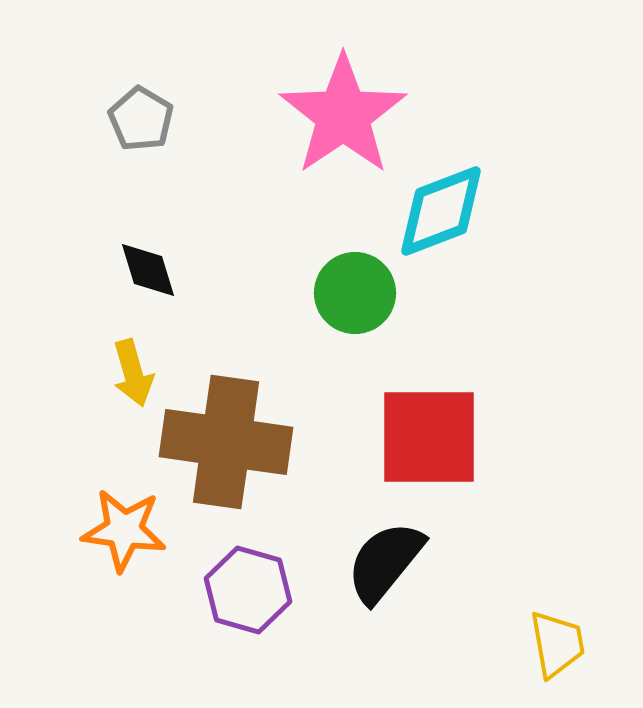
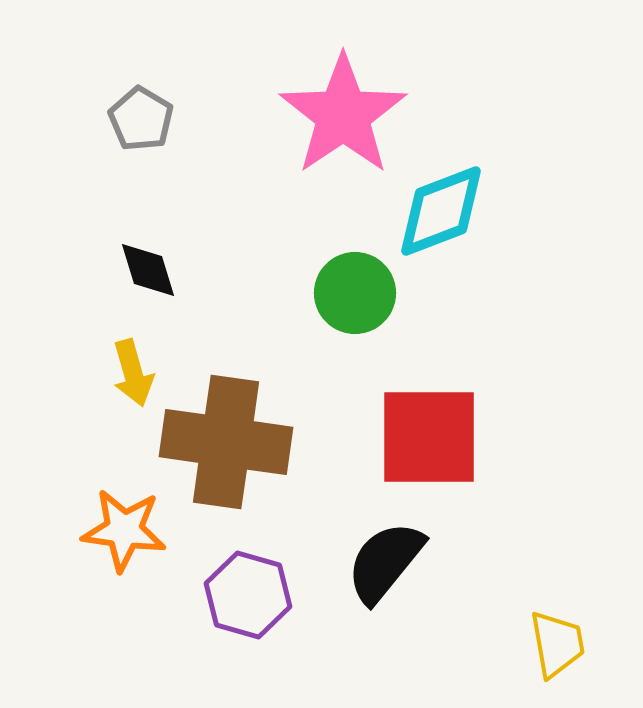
purple hexagon: moved 5 px down
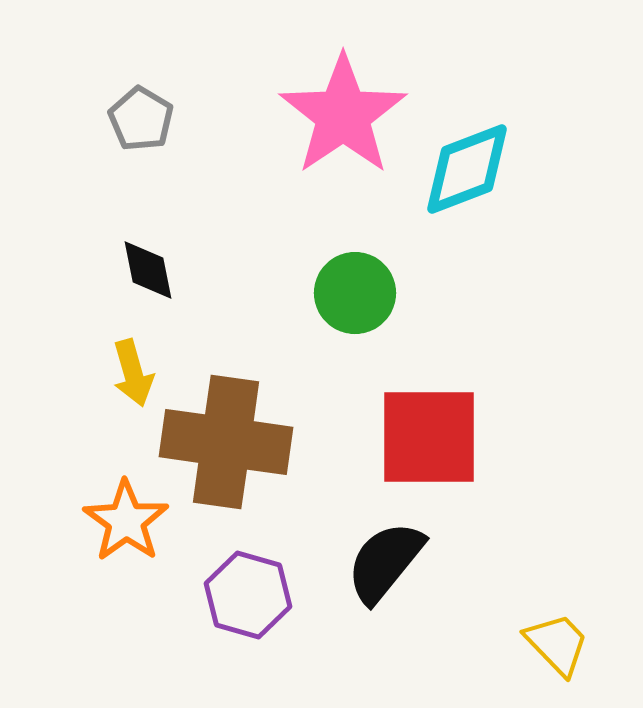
cyan diamond: moved 26 px right, 42 px up
black diamond: rotated 6 degrees clockwise
orange star: moved 2 px right, 9 px up; rotated 28 degrees clockwise
yellow trapezoid: rotated 34 degrees counterclockwise
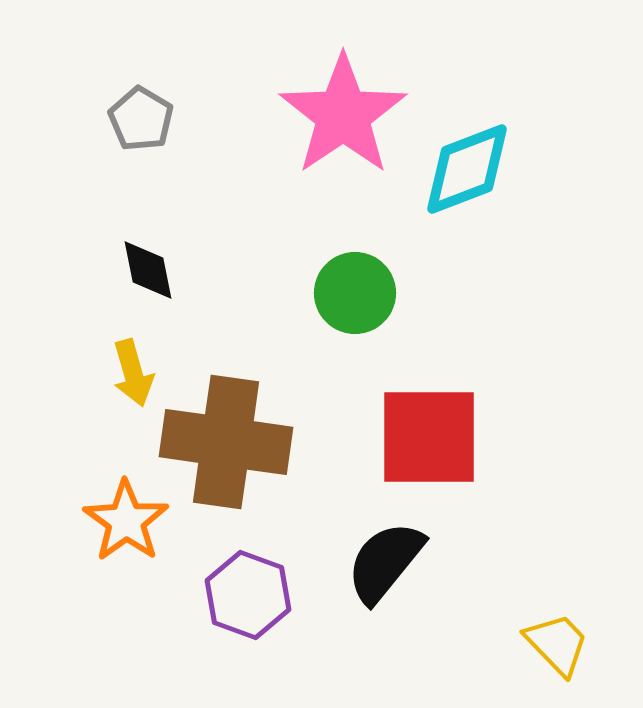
purple hexagon: rotated 4 degrees clockwise
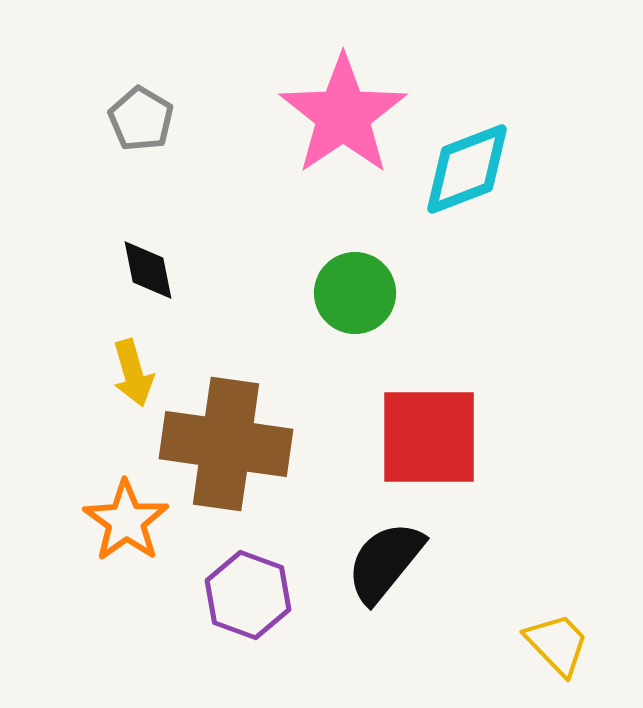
brown cross: moved 2 px down
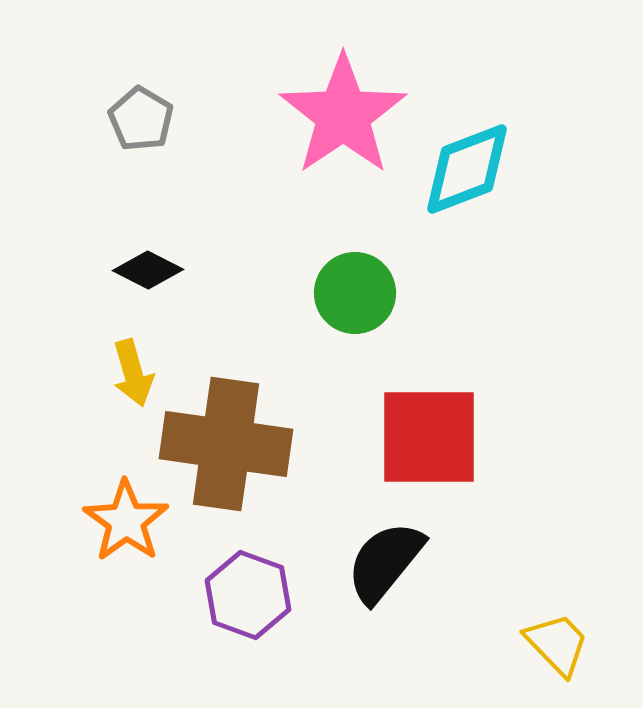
black diamond: rotated 52 degrees counterclockwise
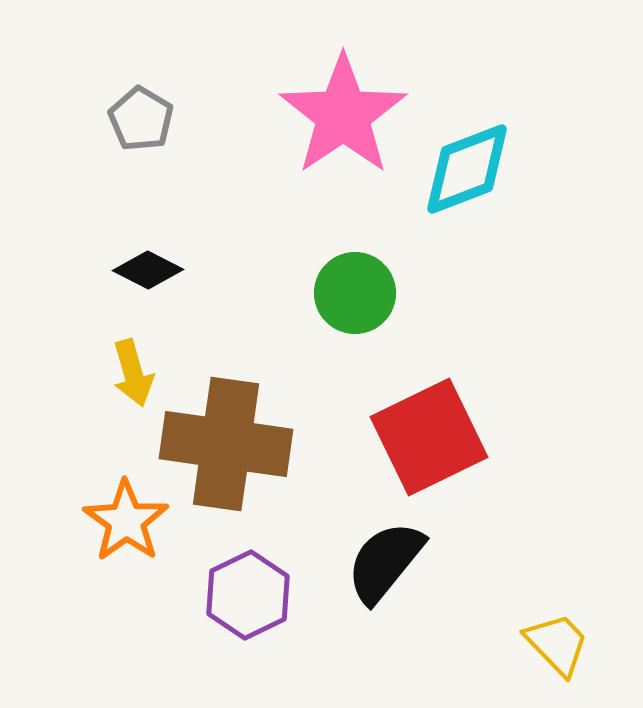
red square: rotated 26 degrees counterclockwise
purple hexagon: rotated 14 degrees clockwise
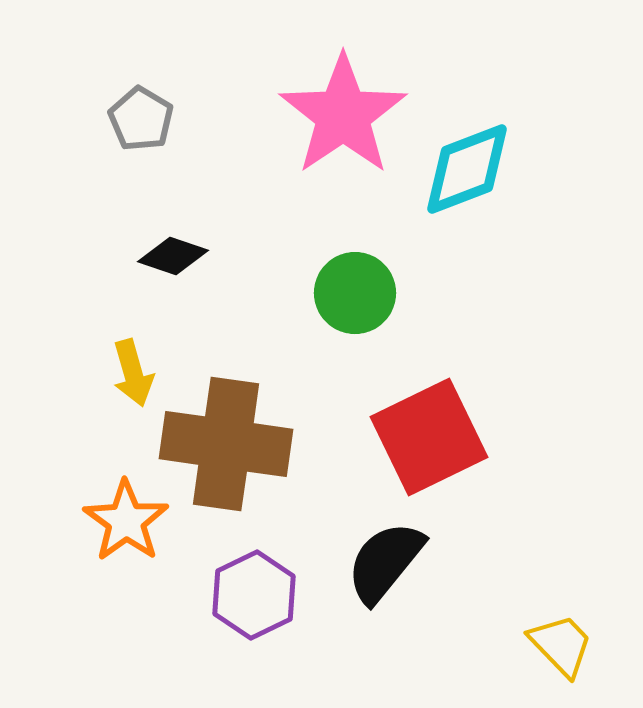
black diamond: moved 25 px right, 14 px up; rotated 8 degrees counterclockwise
purple hexagon: moved 6 px right
yellow trapezoid: moved 4 px right, 1 px down
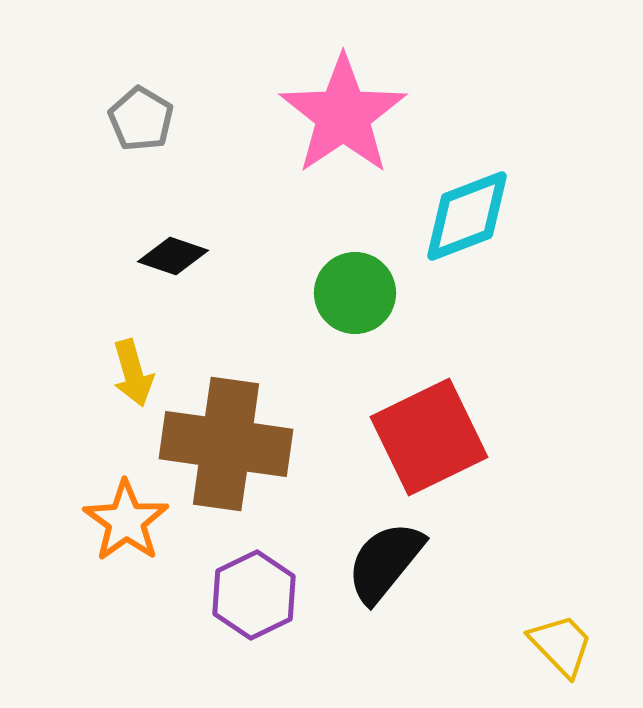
cyan diamond: moved 47 px down
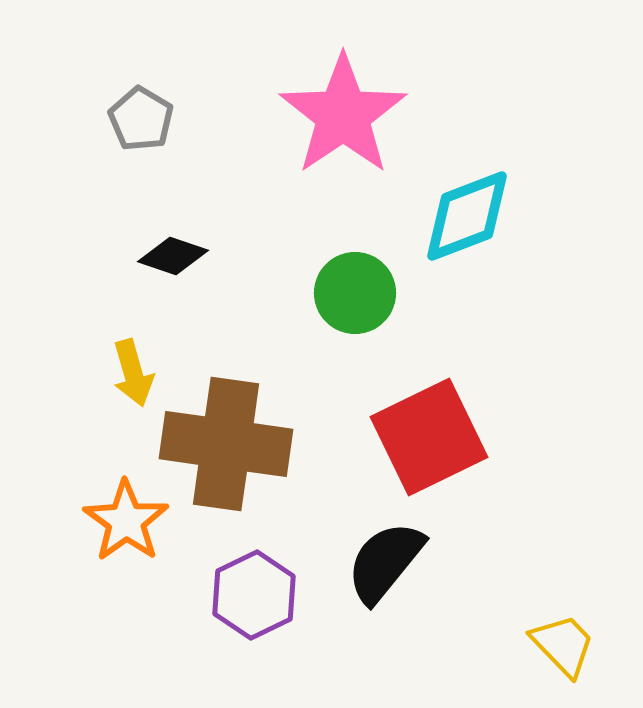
yellow trapezoid: moved 2 px right
